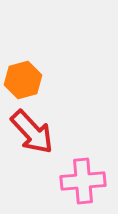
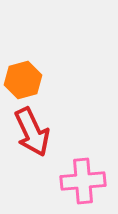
red arrow: rotated 18 degrees clockwise
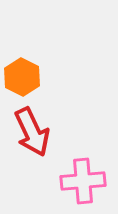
orange hexagon: moved 1 px left, 3 px up; rotated 18 degrees counterclockwise
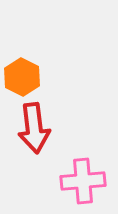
red arrow: moved 2 px right, 4 px up; rotated 18 degrees clockwise
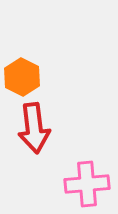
pink cross: moved 4 px right, 3 px down
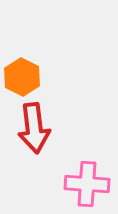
pink cross: rotated 9 degrees clockwise
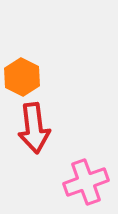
pink cross: moved 1 px left, 2 px up; rotated 24 degrees counterclockwise
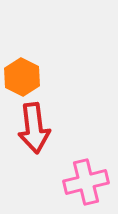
pink cross: rotated 6 degrees clockwise
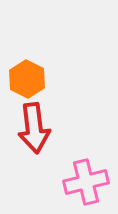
orange hexagon: moved 5 px right, 2 px down
